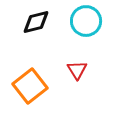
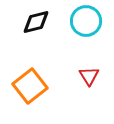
red triangle: moved 12 px right, 6 px down
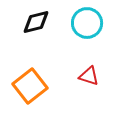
cyan circle: moved 1 px right, 2 px down
red triangle: rotated 40 degrees counterclockwise
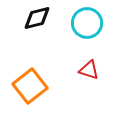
black diamond: moved 1 px right, 4 px up
red triangle: moved 6 px up
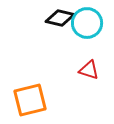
black diamond: moved 23 px right; rotated 28 degrees clockwise
orange square: moved 14 px down; rotated 24 degrees clockwise
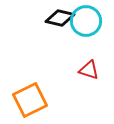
cyan circle: moved 1 px left, 2 px up
orange square: rotated 12 degrees counterclockwise
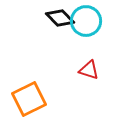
black diamond: rotated 32 degrees clockwise
orange square: moved 1 px left, 1 px up
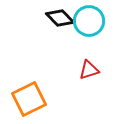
cyan circle: moved 3 px right
red triangle: rotated 35 degrees counterclockwise
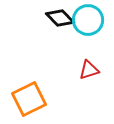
cyan circle: moved 1 px left, 1 px up
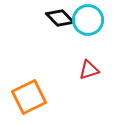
orange square: moved 2 px up
